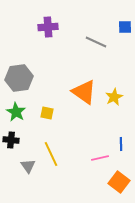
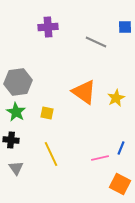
gray hexagon: moved 1 px left, 4 px down
yellow star: moved 2 px right, 1 px down
blue line: moved 4 px down; rotated 24 degrees clockwise
gray triangle: moved 12 px left, 2 px down
orange square: moved 1 px right, 2 px down; rotated 10 degrees counterclockwise
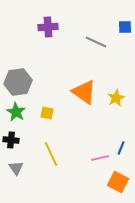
orange square: moved 2 px left, 2 px up
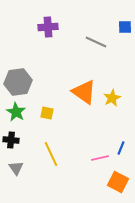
yellow star: moved 4 px left
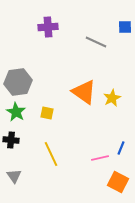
gray triangle: moved 2 px left, 8 px down
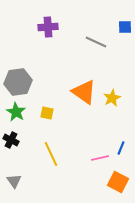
black cross: rotated 21 degrees clockwise
gray triangle: moved 5 px down
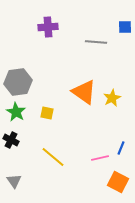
gray line: rotated 20 degrees counterclockwise
yellow line: moved 2 px right, 3 px down; rotated 25 degrees counterclockwise
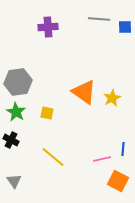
gray line: moved 3 px right, 23 px up
blue line: moved 2 px right, 1 px down; rotated 16 degrees counterclockwise
pink line: moved 2 px right, 1 px down
orange square: moved 1 px up
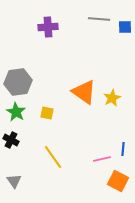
yellow line: rotated 15 degrees clockwise
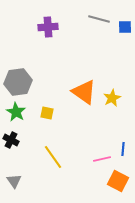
gray line: rotated 10 degrees clockwise
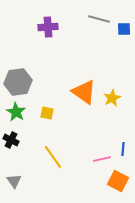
blue square: moved 1 px left, 2 px down
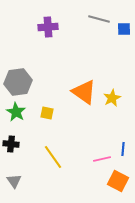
black cross: moved 4 px down; rotated 21 degrees counterclockwise
